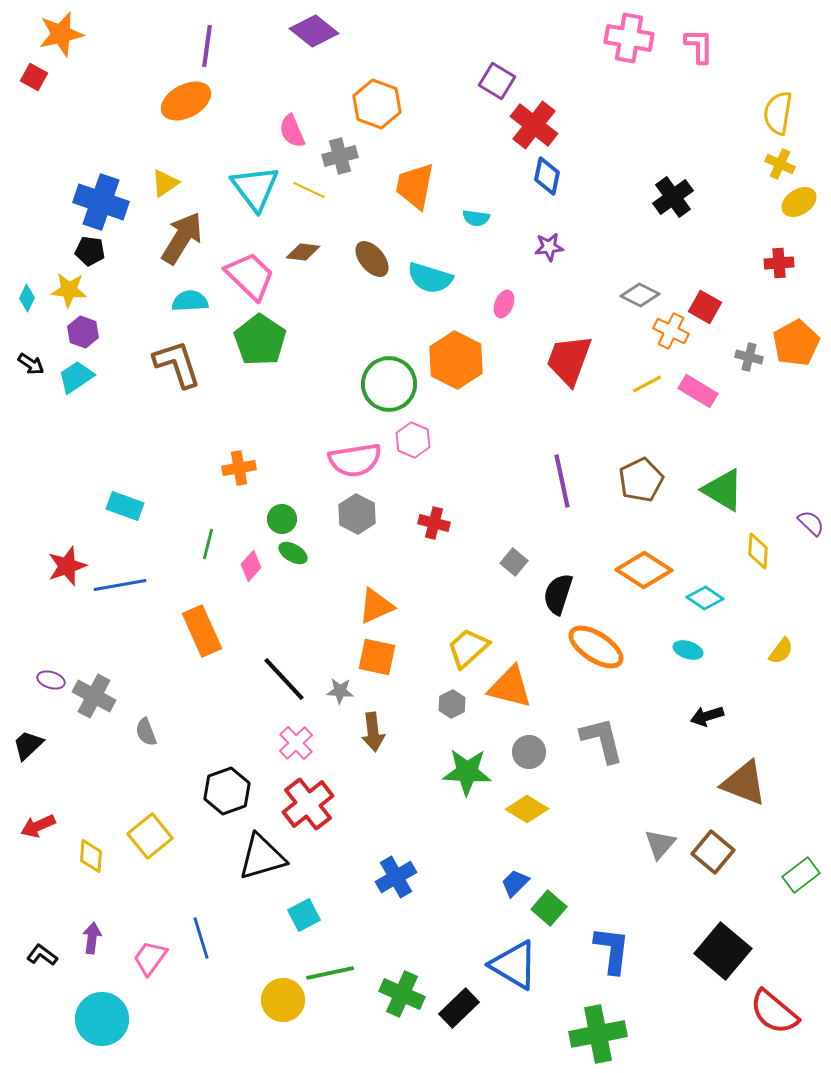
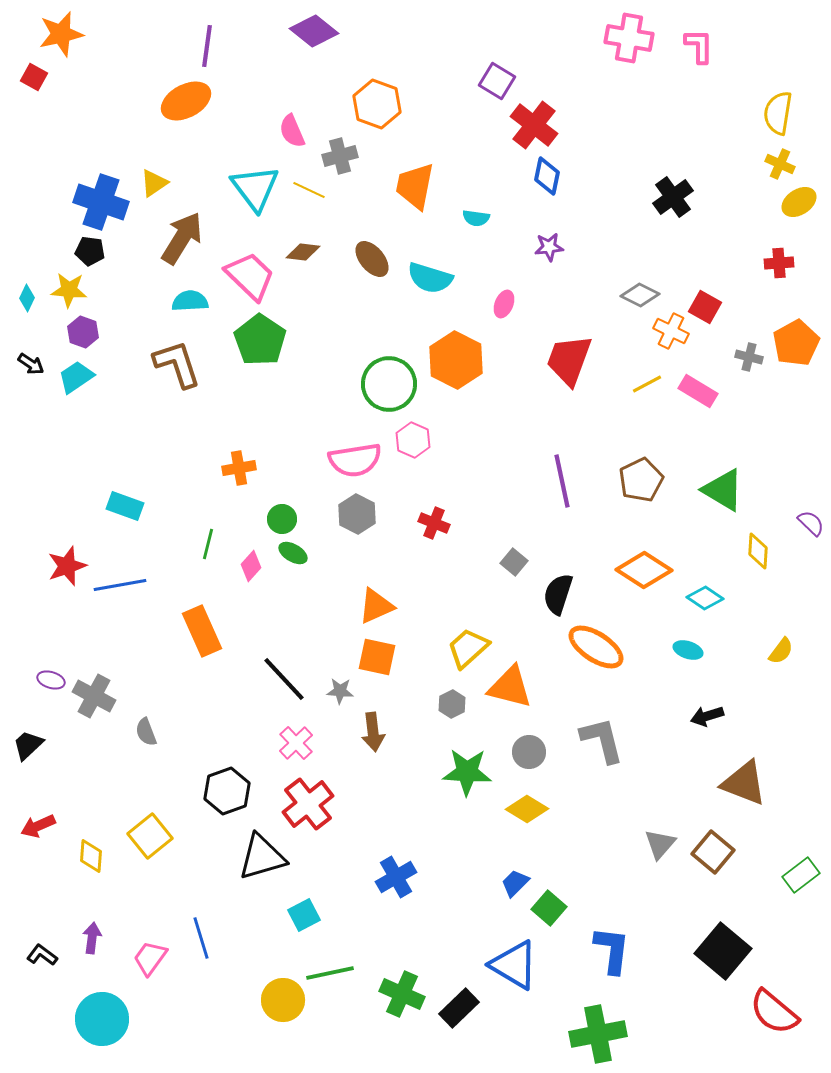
yellow triangle at (165, 183): moved 11 px left
red cross at (434, 523): rotated 8 degrees clockwise
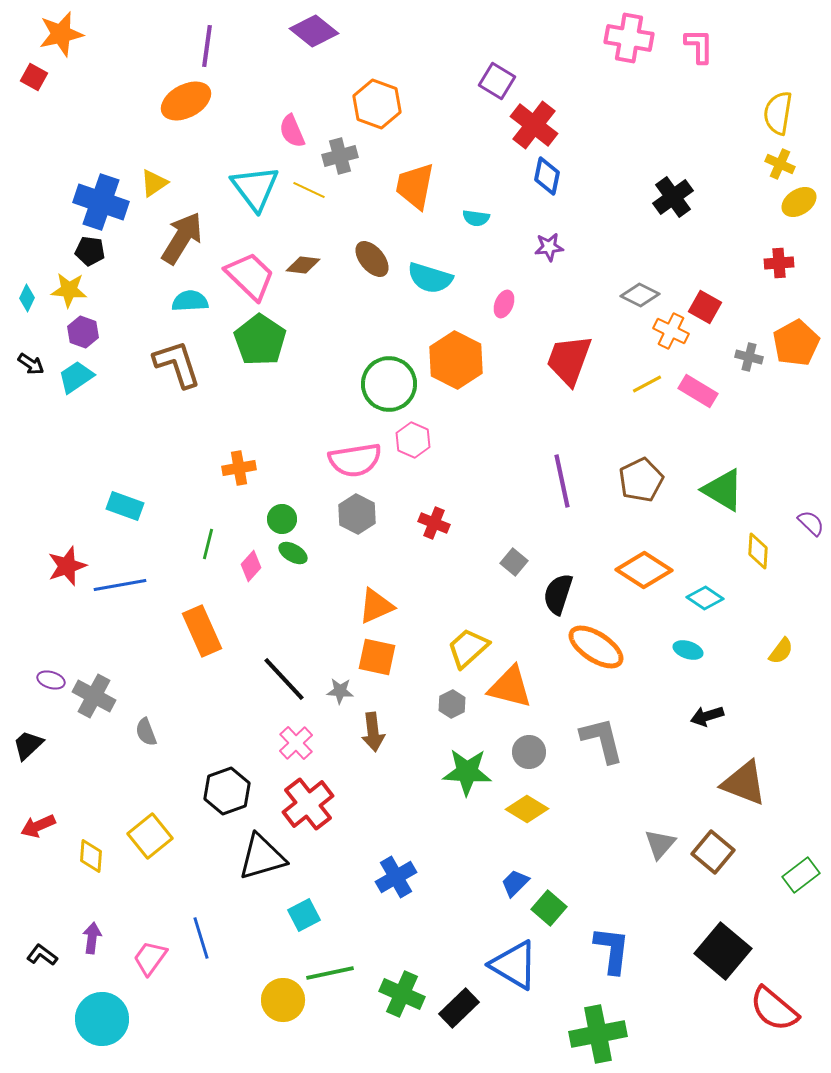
brown diamond at (303, 252): moved 13 px down
red semicircle at (774, 1012): moved 3 px up
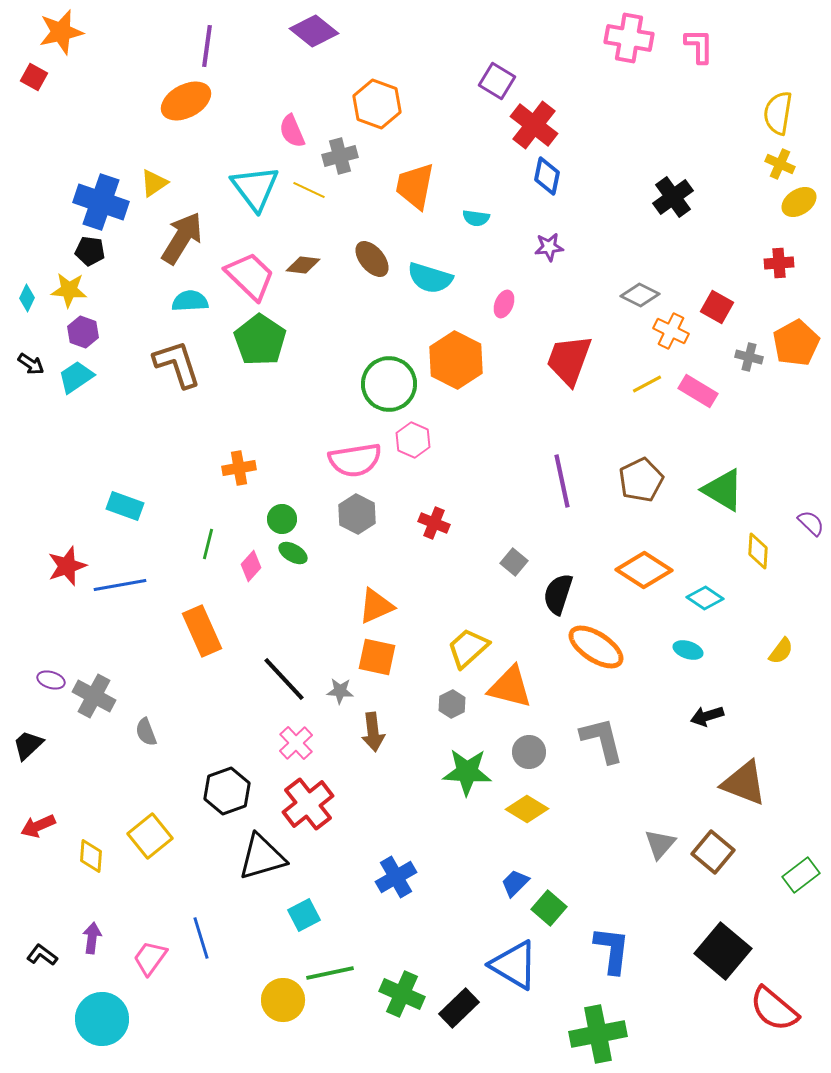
orange star at (61, 34): moved 2 px up
red square at (705, 307): moved 12 px right
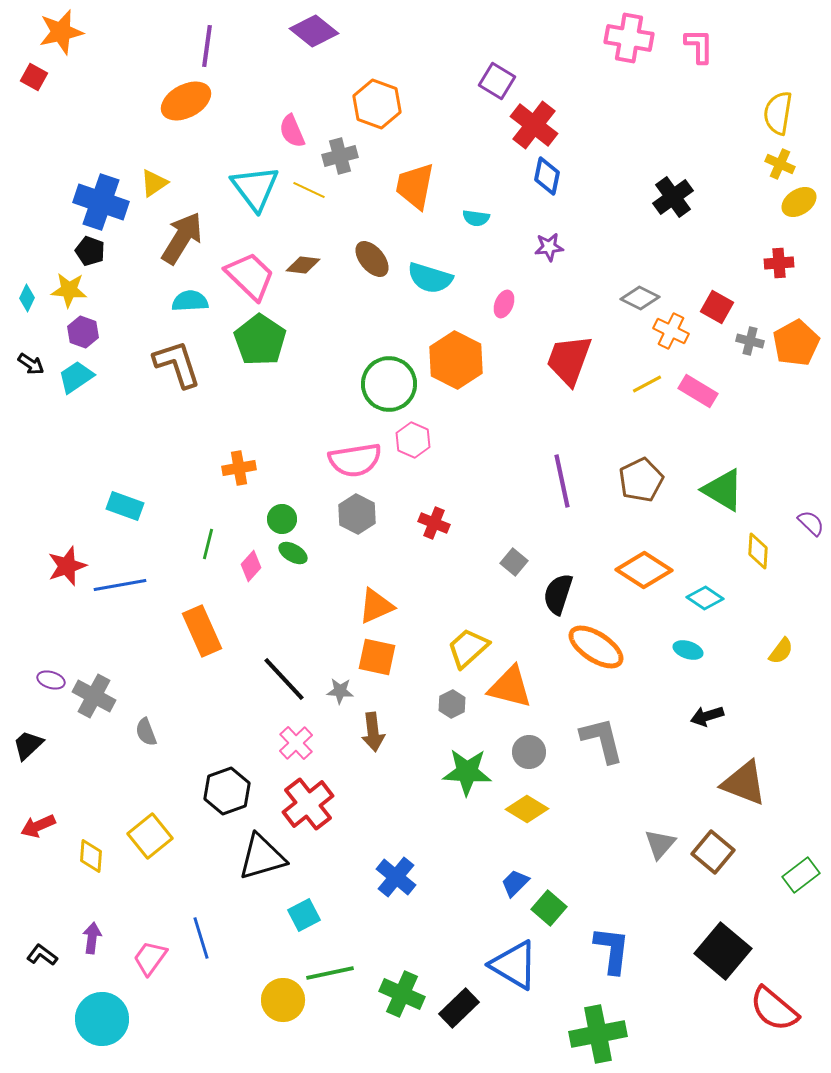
black pentagon at (90, 251): rotated 12 degrees clockwise
gray diamond at (640, 295): moved 3 px down
gray cross at (749, 357): moved 1 px right, 16 px up
blue cross at (396, 877): rotated 21 degrees counterclockwise
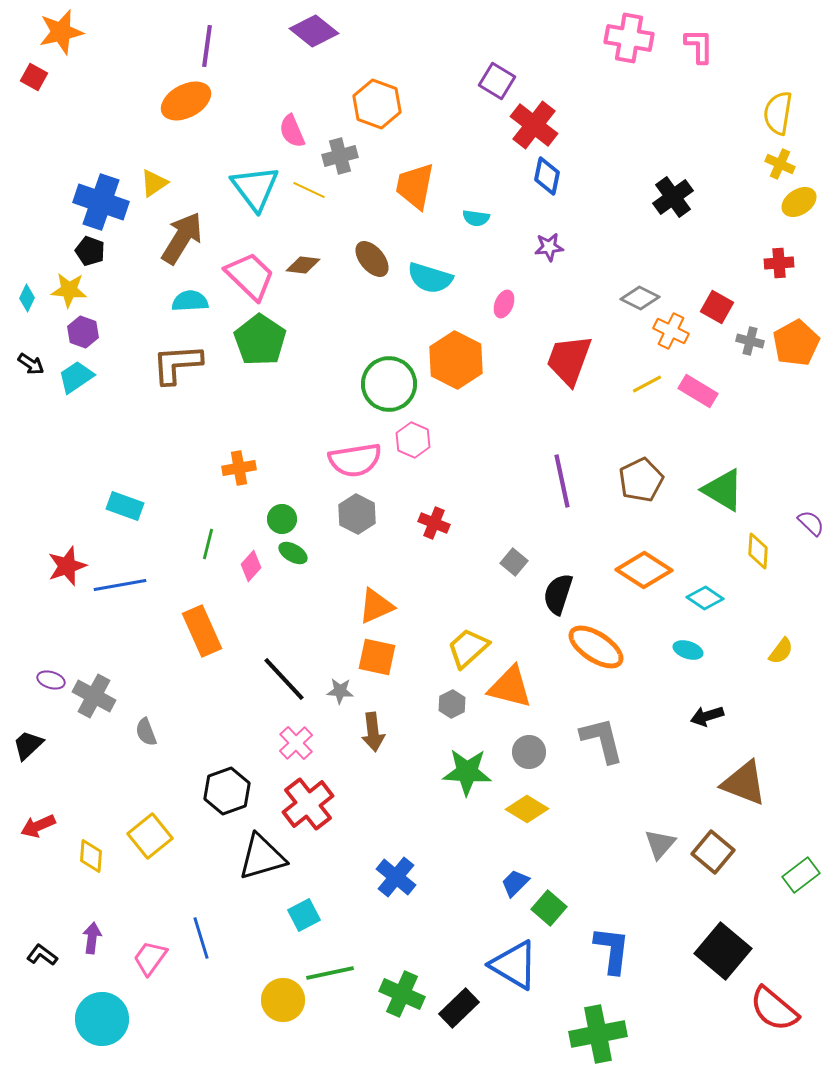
brown L-shape at (177, 364): rotated 76 degrees counterclockwise
